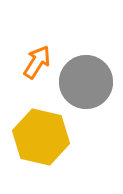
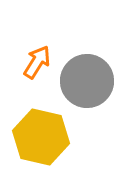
gray circle: moved 1 px right, 1 px up
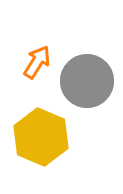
yellow hexagon: rotated 10 degrees clockwise
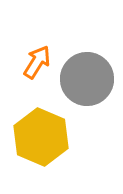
gray circle: moved 2 px up
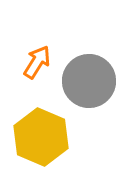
gray circle: moved 2 px right, 2 px down
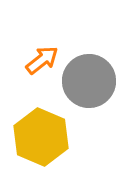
orange arrow: moved 5 px right, 2 px up; rotated 20 degrees clockwise
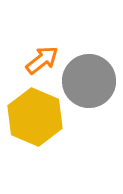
yellow hexagon: moved 6 px left, 20 px up
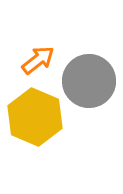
orange arrow: moved 4 px left
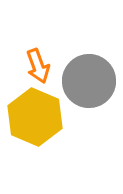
orange arrow: moved 6 px down; rotated 108 degrees clockwise
